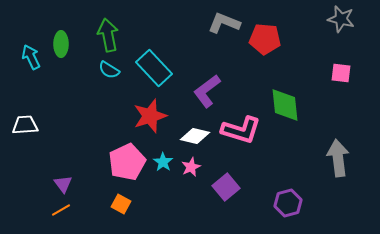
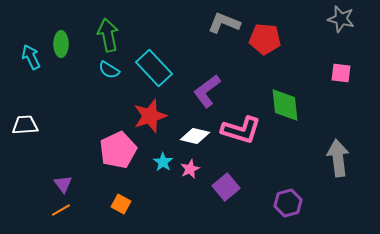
pink pentagon: moved 9 px left, 12 px up
pink star: moved 1 px left, 2 px down
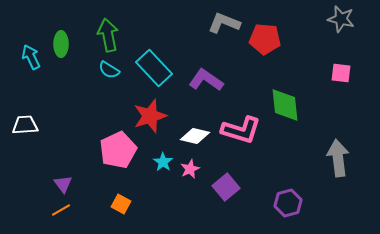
purple L-shape: moved 1 px left, 11 px up; rotated 72 degrees clockwise
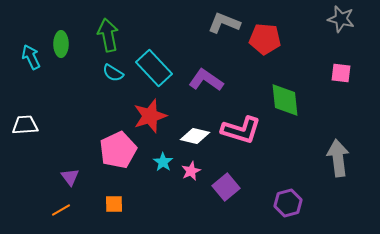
cyan semicircle: moved 4 px right, 3 px down
green diamond: moved 5 px up
pink star: moved 1 px right, 2 px down
purple triangle: moved 7 px right, 7 px up
orange square: moved 7 px left; rotated 30 degrees counterclockwise
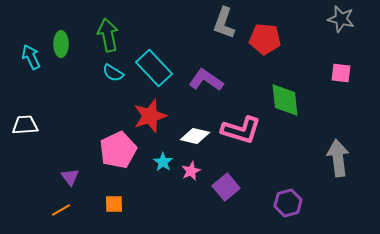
gray L-shape: rotated 92 degrees counterclockwise
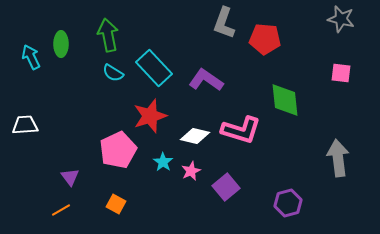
orange square: moved 2 px right; rotated 30 degrees clockwise
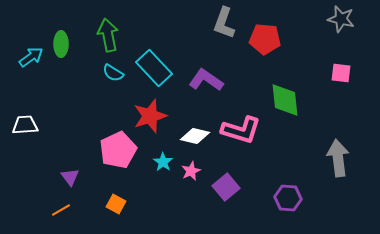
cyan arrow: rotated 80 degrees clockwise
purple hexagon: moved 5 px up; rotated 20 degrees clockwise
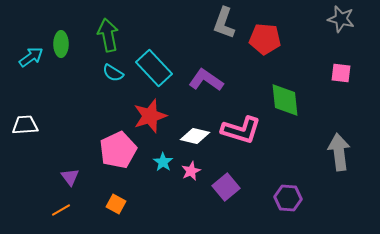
gray arrow: moved 1 px right, 6 px up
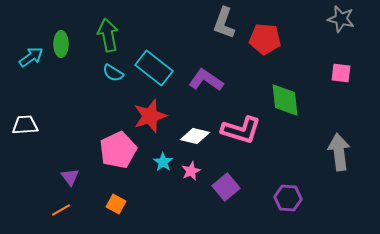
cyan rectangle: rotated 9 degrees counterclockwise
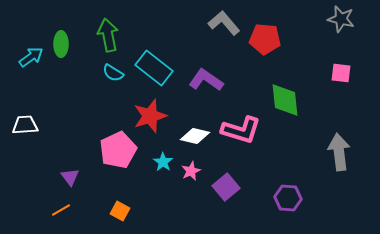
gray L-shape: rotated 120 degrees clockwise
orange square: moved 4 px right, 7 px down
